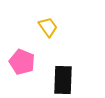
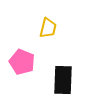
yellow trapezoid: moved 1 px down; rotated 50 degrees clockwise
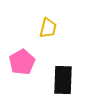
pink pentagon: rotated 20 degrees clockwise
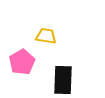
yellow trapezoid: moved 2 px left, 8 px down; rotated 95 degrees counterclockwise
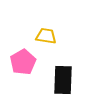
pink pentagon: moved 1 px right
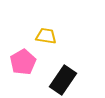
black rectangle: rotated 32 degrees clockwise
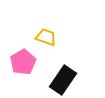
yellow trapezoid: moved 1 px down; rotated 10 degrees clockwise
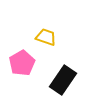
pink pentagon: moved 1 px left, 1 px down
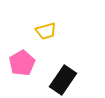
yellow trapezoid: moved 6 px up; rotated 145 degrees clockwise
